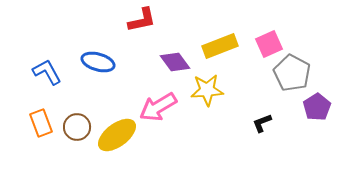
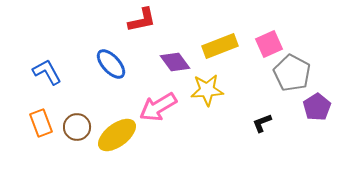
blue ellipse: moved 13 px right, 2 px down; rotated 32 degrees clockwise
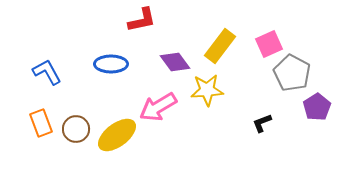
yellow rectangle: rotated 32 degrees counterclockwise
blue ellipse: rotated 48 degrees counterclockwise
brown circle: moved 1 px left, 2 px down
